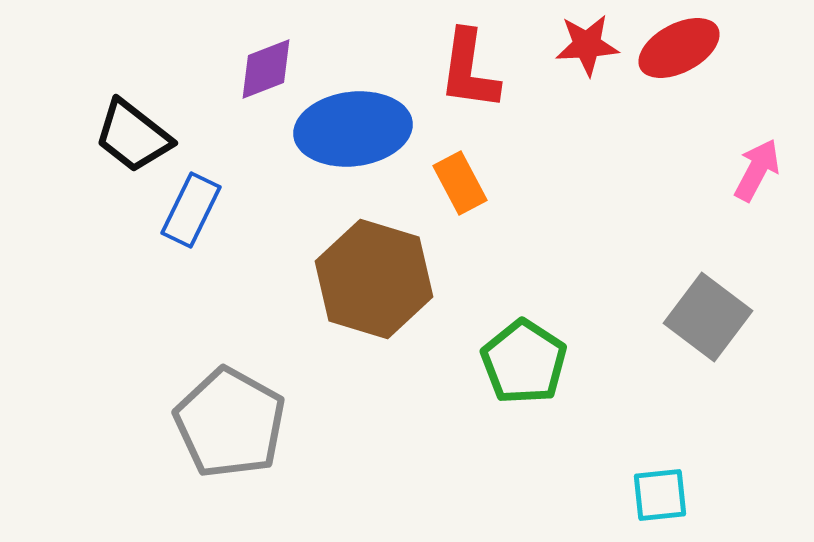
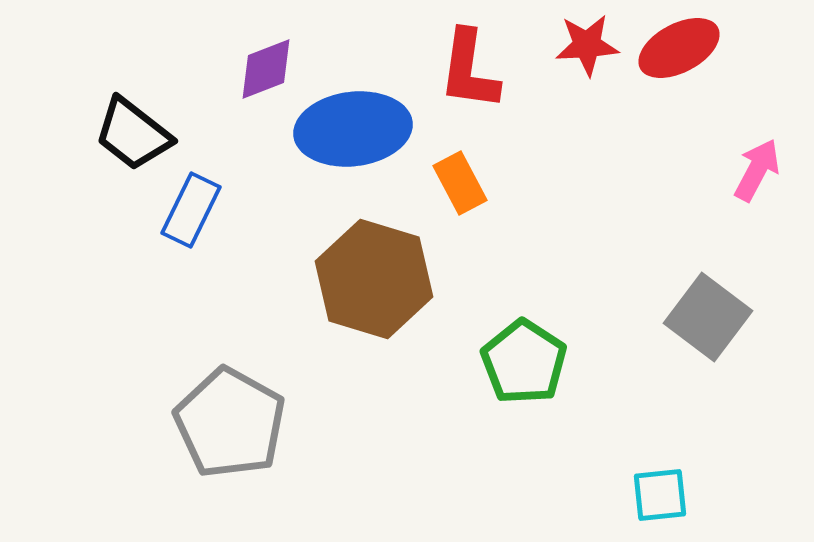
black trapezoid: moved 2 px up
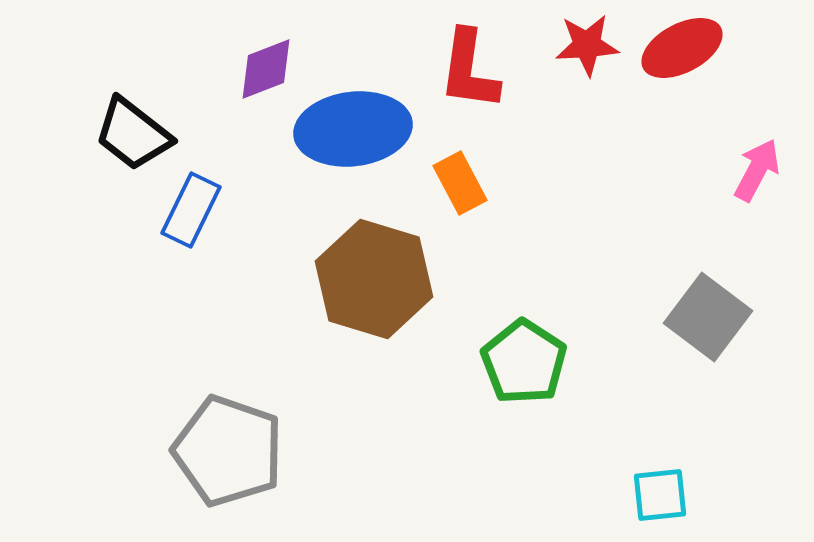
red ellipse: moved 3 px right
gray pentagon: moved 2 px left, 28 px down; rotated 10 degrees counterclockwise
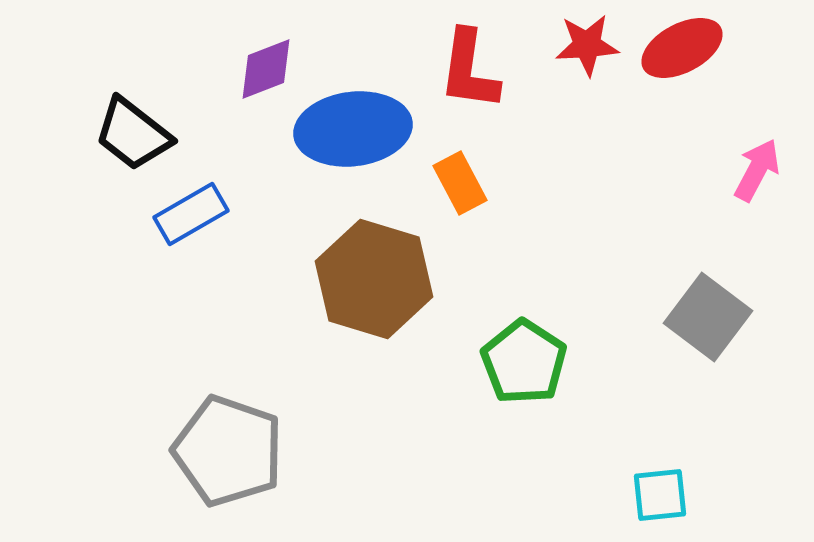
blue rectangle: moved 4 px down; rotated 34 degrees clockwise
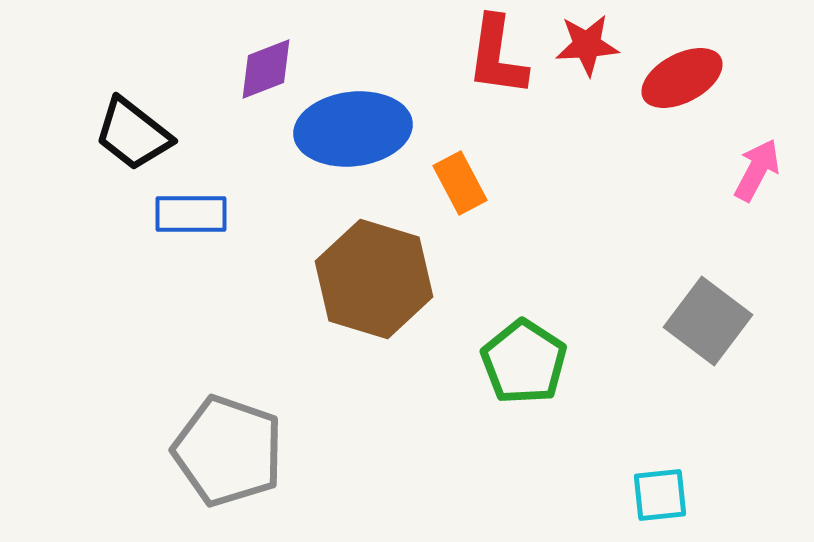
red ellipse: moved 30 px down
red L-shape: moved 28 px right, 14 px up
blue rectangle: rotated 30 degrees clockwise
gray square: moved 4 px down
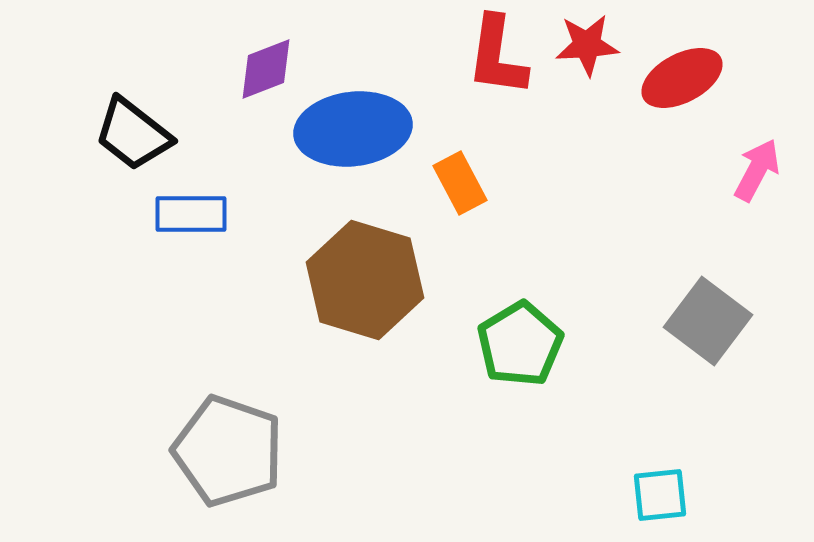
brown hexagon: moved 9 px left, 1 px down
green pentagon: moved 4 px left, 18 px up; rotated 8 degrees clockwise
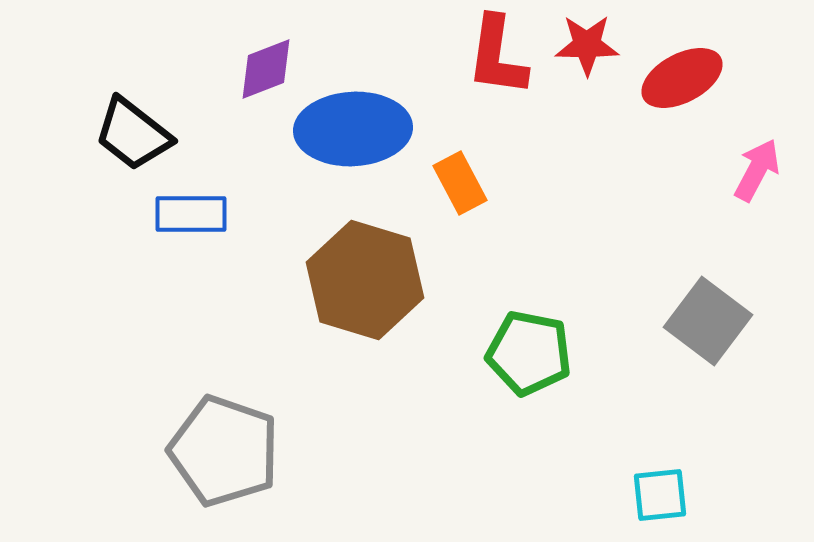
red star: rotated 4 degrees clockwise
blue ellipse: rotated 4 degrees clockwise
green pentagon: moved 9 px right, 9 px down; rotated 30 degrees counterclockwise
gray pentagon: moved 4 px left
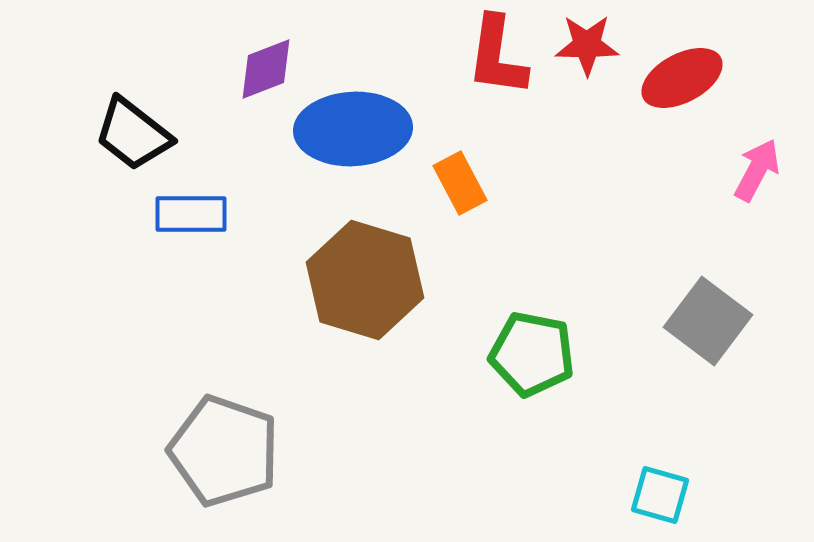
green pentagon: moved 3 px right, 1 px down
cyan square: rotated 22 degrees clockwise
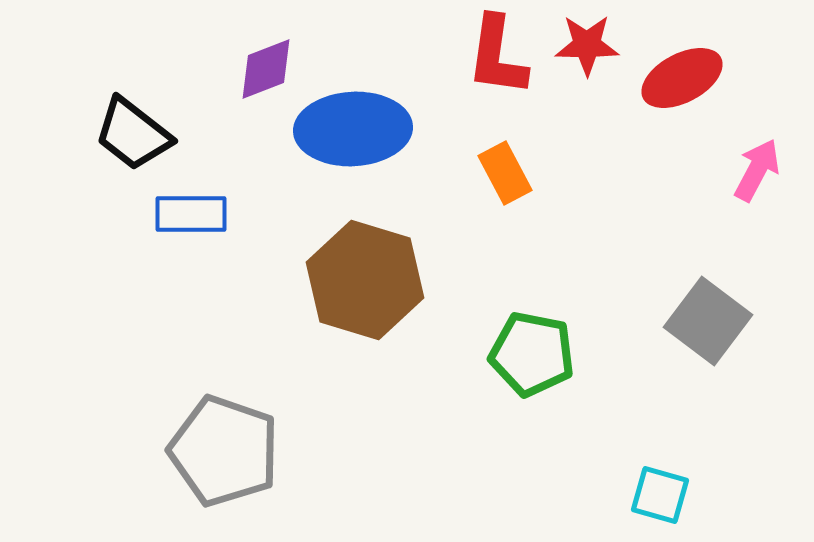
orange rectangle: moved 45 px right, 10 px up
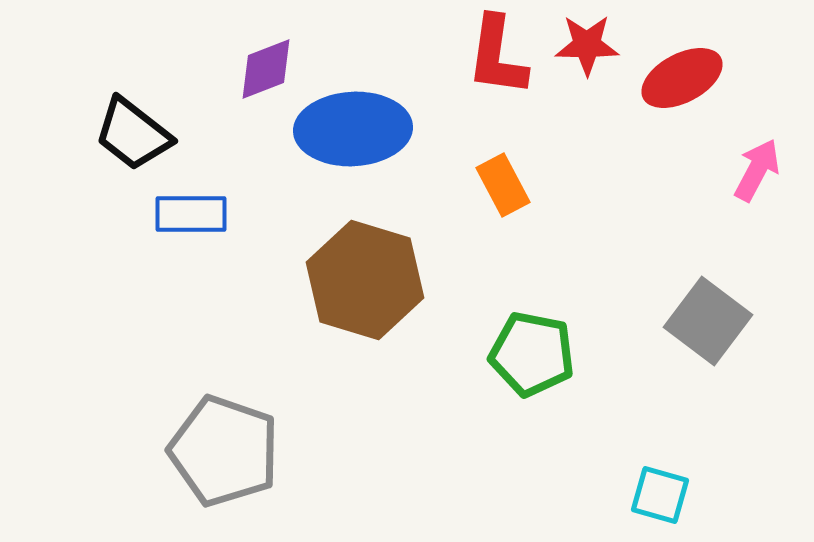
orange rectangle: moved 2 px left, 12 px down
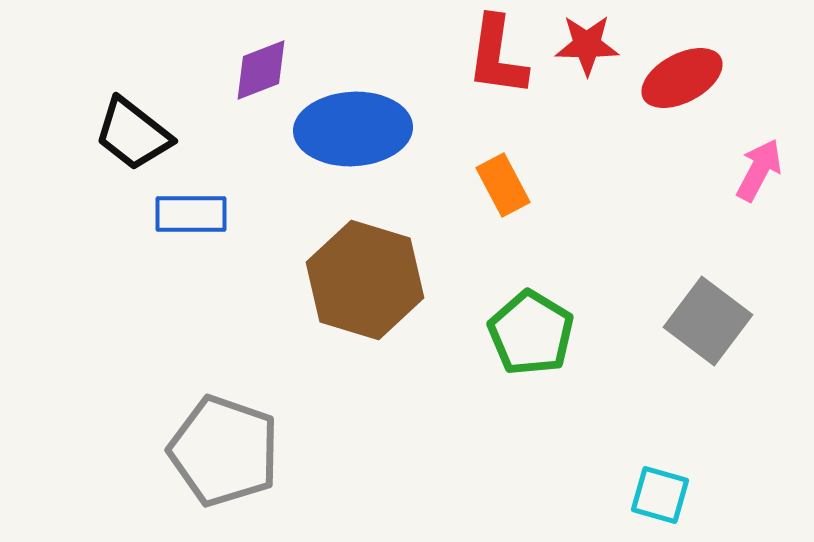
purple diamond: moved 5 px left, 1 px down
pink arrow: moved 2 px right
green pentagon: moved 1 px left, 21 px up; rotated 20 degrees clockwise
